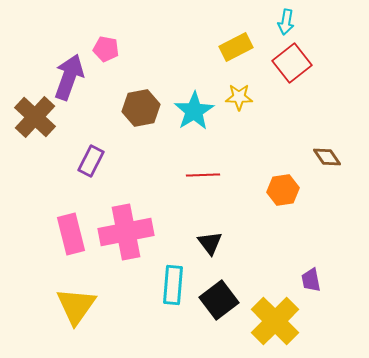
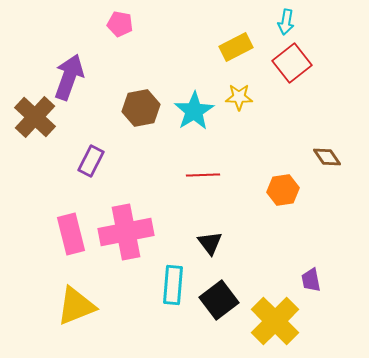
pink pentagon: moved 14 px right, 25 px up
yellow triangle: rotated 33 degrees clockwise
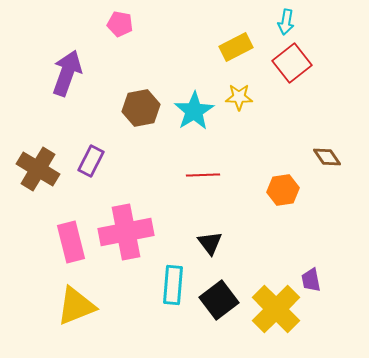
purple arrow: moved 2 px left, 4 px up
brown cross: moved 3 px right, 52 px down; rotated 12 degrees counterclockwise
pink rectangle: moved 8 px down
yellow cross: moved 1 px right, 12 px up
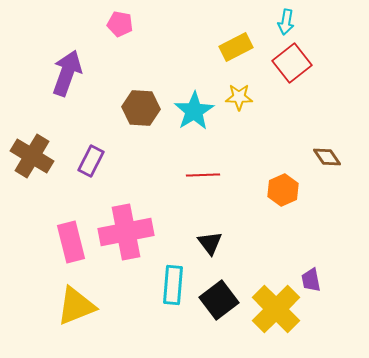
brown hexagon: rotated 15 degrees clockwise
brown cross: moved 6 px left, 13 px up
orange hexagon: rotated 16 degrees counterclockwise
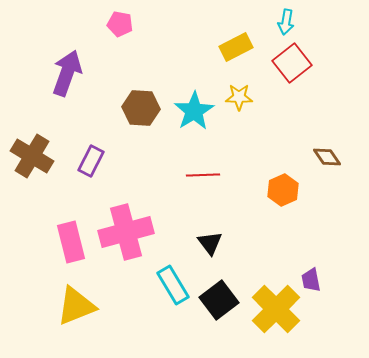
pink cross: rotated 4 degrees counterclockwise
cyan rectangle: rotated 36 degrees counterclockwise
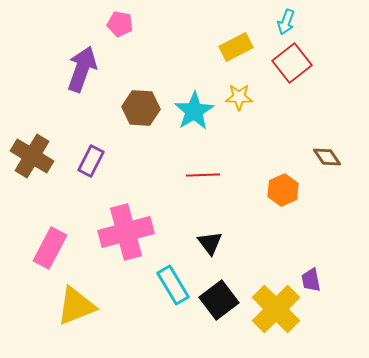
cyan arrow: rotated 10 degrees clockwise
purple arrow: moved 15 px right, 4 px up
pink rectangle: moved 21 px left, 6 px down; rotated 42 degrees clockwise
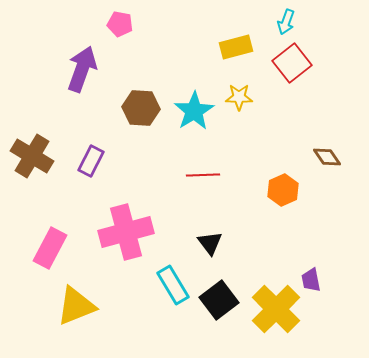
yellow rectangle: rotated 12 degrees clockwise
